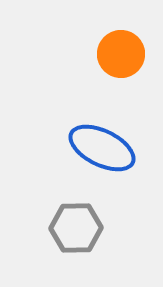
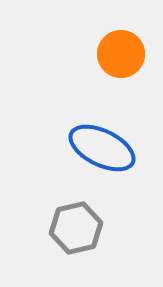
gray hexagon: rotated 12 degrees counterclockwise
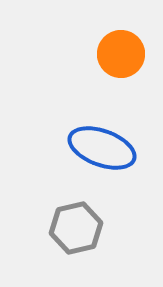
blue ellipse: rotated 6 degrees counterclockwise
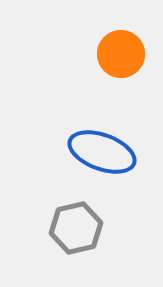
blue ellipse: moved 4 px down
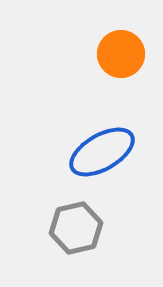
blue ellipse: rotated 50 degrees counterclockwise
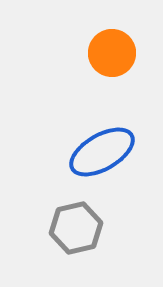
orange circle: moved 9 px left, 1 px up
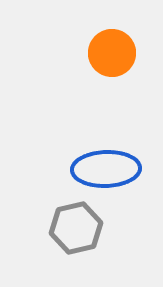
blue ellipse: moved 4 px right, 17 px down; rotated 28 degrees clockwise
